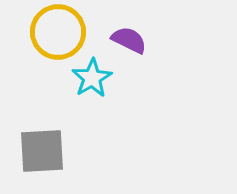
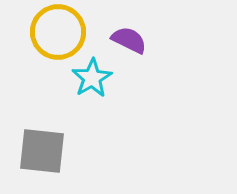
gray square: rotated 9 degrees clockwise
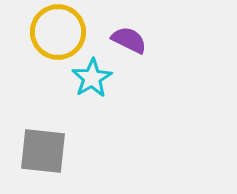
gray square: moved 1 px right
